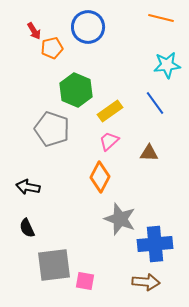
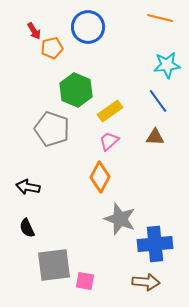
orange line: moved 1 px left
blue line: moved 3 px right, 2 px up
brown triangle: moved 6 px right, 16 px up
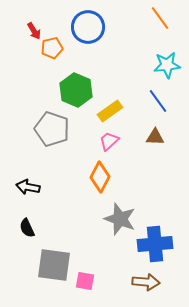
orange line: rotated 40 degrees clockwise
gray square: rotated 15 degrees clockwise
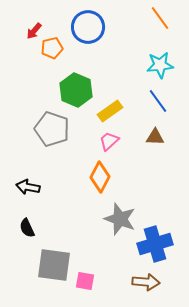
red arrow: rotated 72 degrees clockwise
cyan star: moved 7 px left
blue cross: rotated 12 degrees counterclockwise
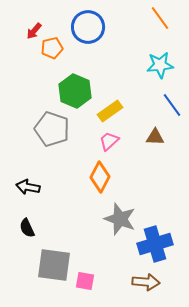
green hexagon: moved 1 px left, 1 px down
blue line: moved 14 px right, 4 px down
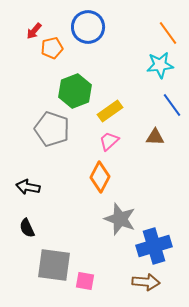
orange line: moved 8 px right, 15 px down
green hexagon: rotated 16 degrees clockwise
blue cross: moved 1 px left, 2 px down
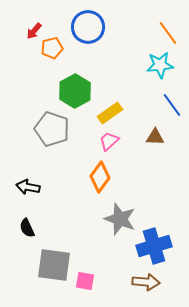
green hexagon: rotated 8 degrees counterclockwise
yellow rectangle: moved 2 px down
orange diamond: rotated 8 degrees clockwise
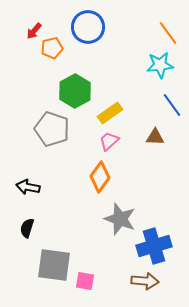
black semicircle: rotated 42 degrees clockwise
brown arrow: moved 1 px left, 1 px up
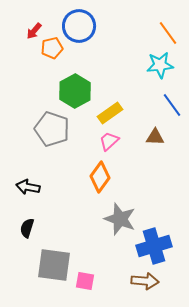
blue circle: moved 9 px left, 1 px up
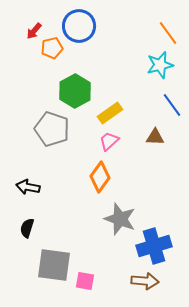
cyan star: rotated 8 degrees counterclockwise
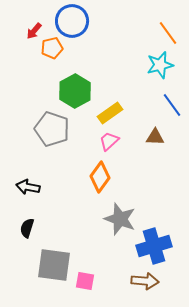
blue circle: moved 7 px left, 5 px up
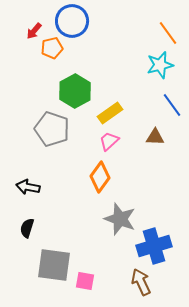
brown arrow: moved 4 px left, 1 px down; rotated 120 degrees counterclockwise
